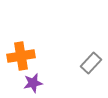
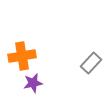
orange cross: moved 1 px right
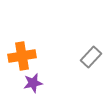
gray rectangle: moved 6 px up
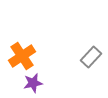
orange cross: rotated 24 degrees counterclockwise
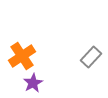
purple star: rotated 18 degrees counterclockwise
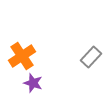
purple star: rotated 24 degrees counterclockwise
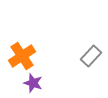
gray rectangle: moved 1 px up
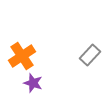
gray rectangle: moved 1 px left, 1 px up
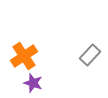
orange cross: moved 2 px right
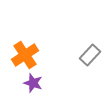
orange cross: moved 1 px right, 1 px up
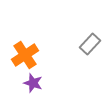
gray rectangle: moved 11 px up
